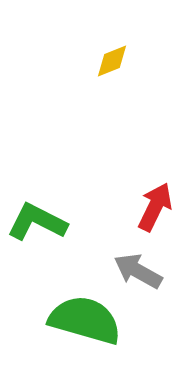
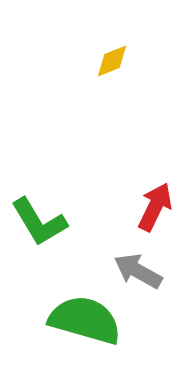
green L-shape: moved 2 px right; rotated 148 degrees counterclockwise
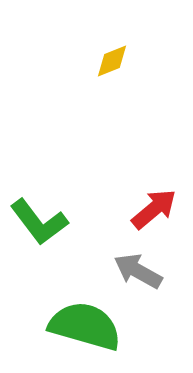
red arrow: moved 1 px left, 2 px down; rotated 24 degrees clockwise
green L-shape: rotated 6 degrees counterclockwise
green semicircle: moved 6 px down
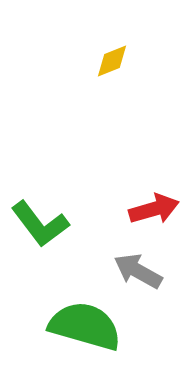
red arrow: rotated 24 degrees clockwise
green L-shape: moved 1 px right, 2 px down
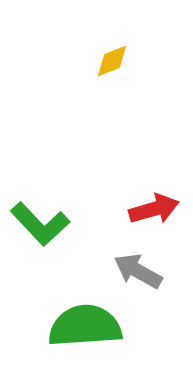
green L-shape: rotated 6 degrees counterclockwise
green semicircle: rotated 20 degrees counterclockwise
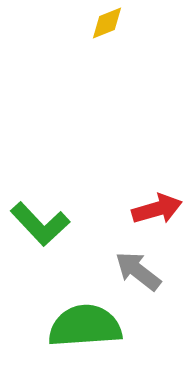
yellow diamond: moved 5 px left, 38 px up
red arrow: moved 3 px right
gray arrow: rotated 9 degrees clockwise
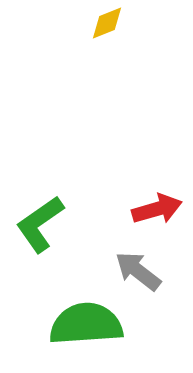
green L-shape: rotated 98 degrees clockwise
green semicircle: moved 1 px right, 2 px up
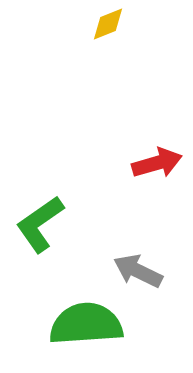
yellow diamond: moved 1 px right, 1 px down
red arrow: moved 46 px up
gray arrow: rotated 12 degrees counterclockwise
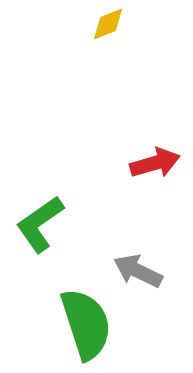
red arrow: moved 2 px left
green semicircle: rotated 76 degrees clockwise
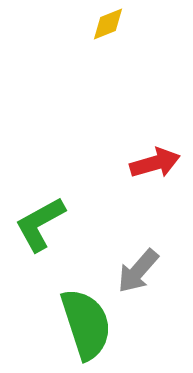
green L-shape: rotated 6 degrees clockwise
gray arrow: rotated 75 degrees counterclockwise
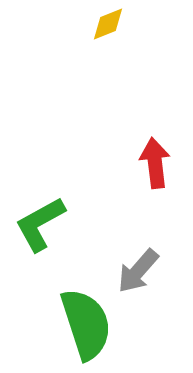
red arrow: rotated 81 degrees counterclockwise
